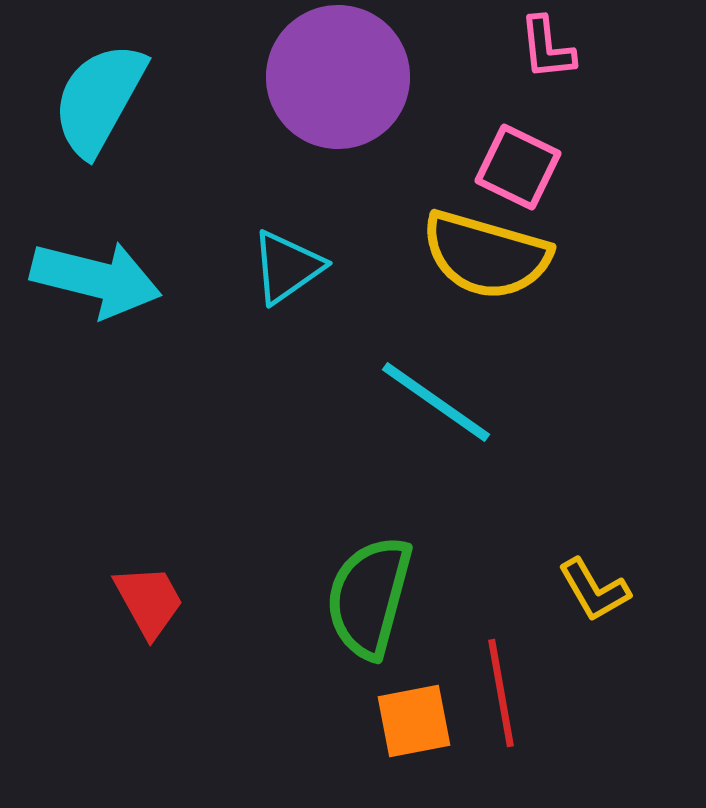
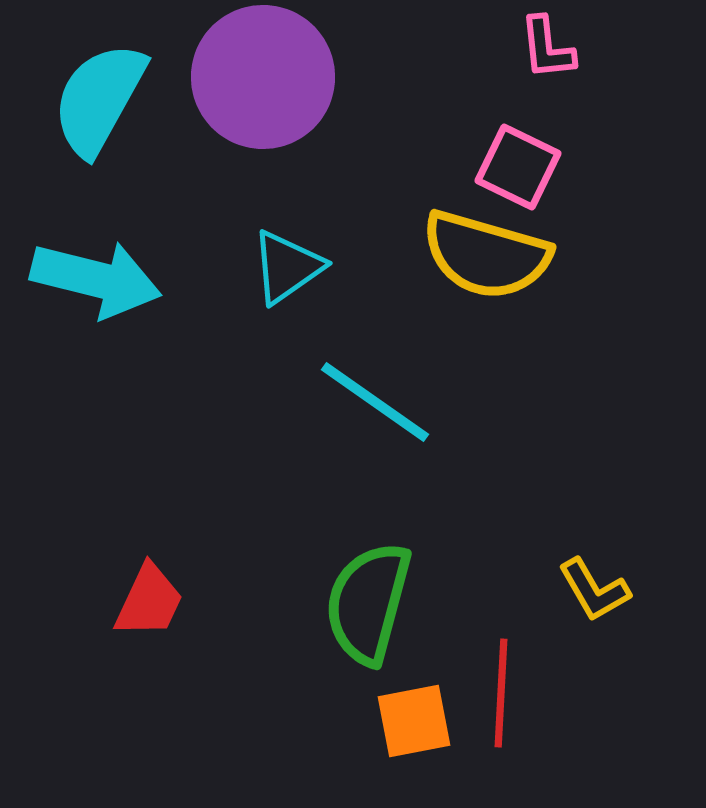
purple circle: moved 75 px left
cyan line: moved 61 px left
green semicircle: moved 1 px left, 6 px down
red trapezoid: rotated 54 degrees clockwise
red line: rotated 13 degrees clockwise
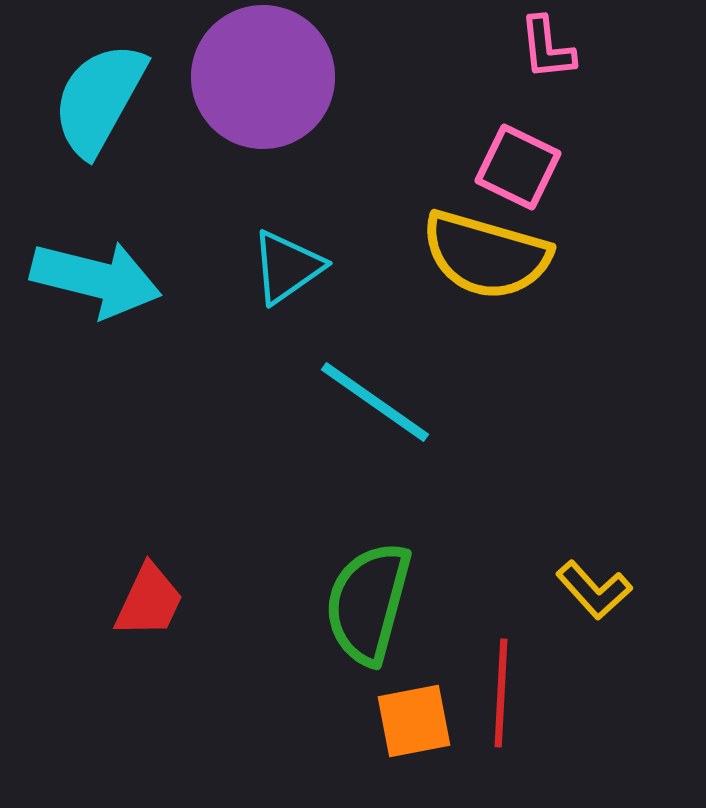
yellow L-shape: rotated 12 degrees counterclockwise
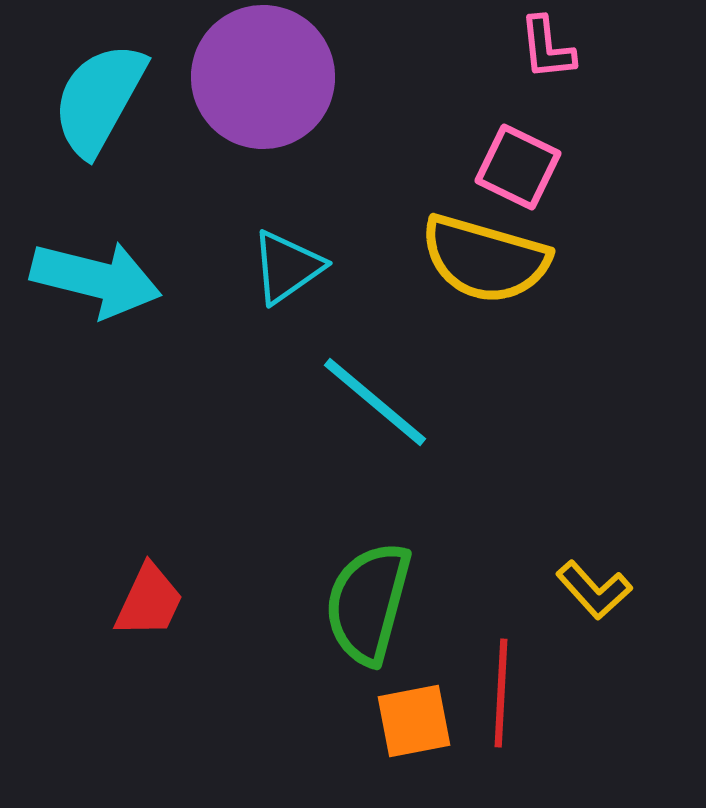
yellow semicircle: moved 1 px left, 4 px down
cyan line: rotated 5 degrees clockwise
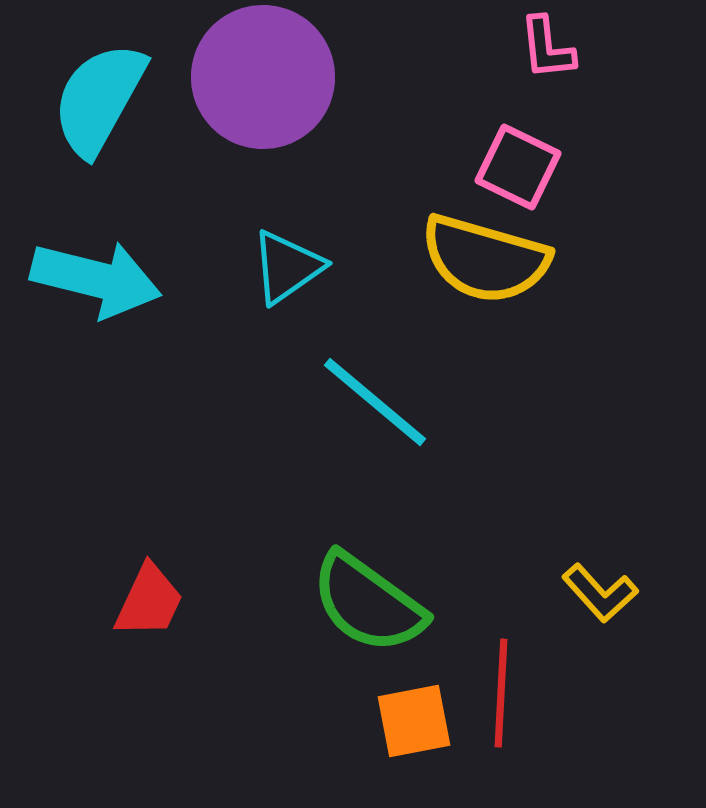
yellow L-shape: moved 6 px right, 3 px down
green semicircle: rotated 69 degrees counterclockwise
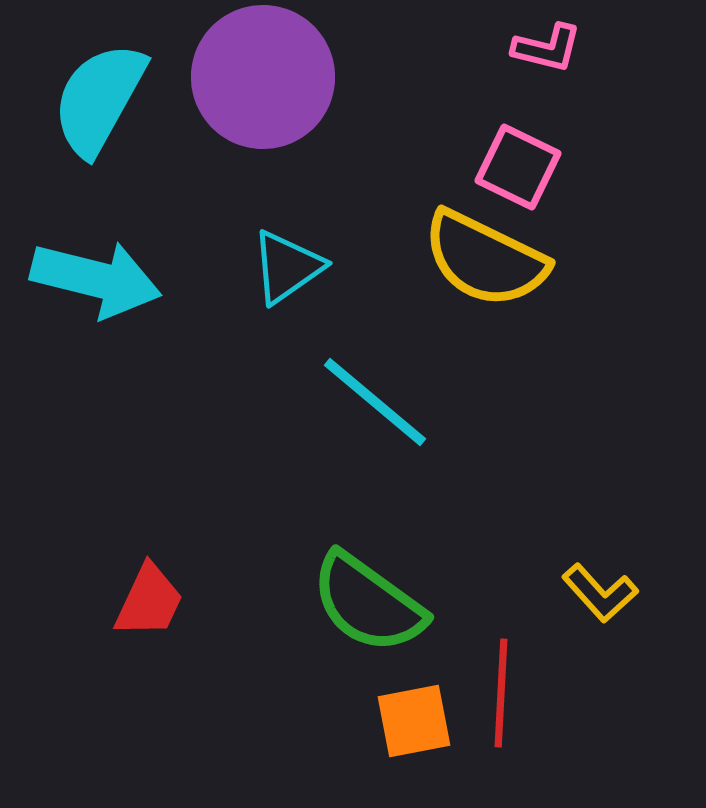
pink L-shape: rotated 70 degrees counterclockwise
yellow semicircle: rotated 10 degrees clockwise
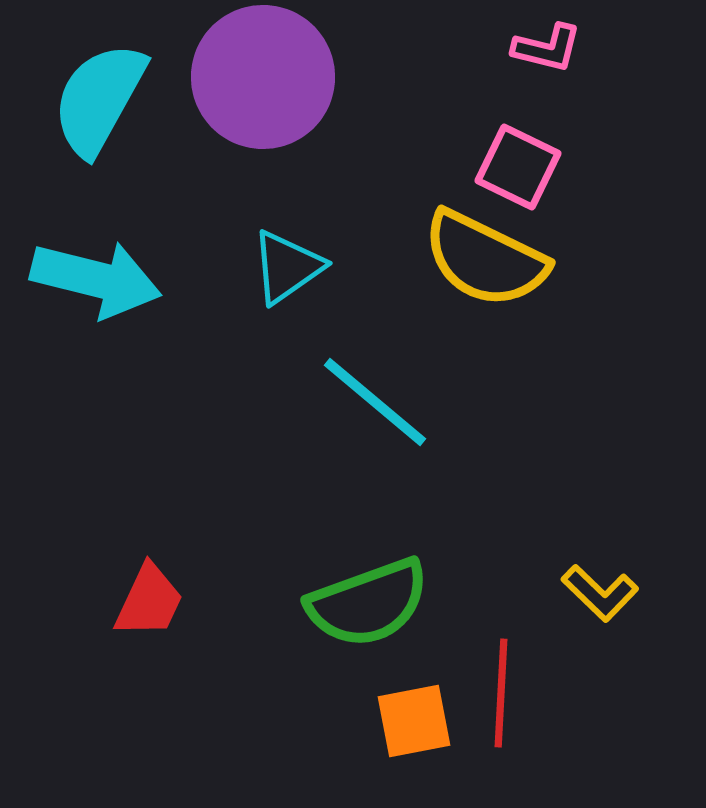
yellow L-shape: rotated 4 degrees counterclockwise
green semicircle: rotated 56 degrees counterclockwise
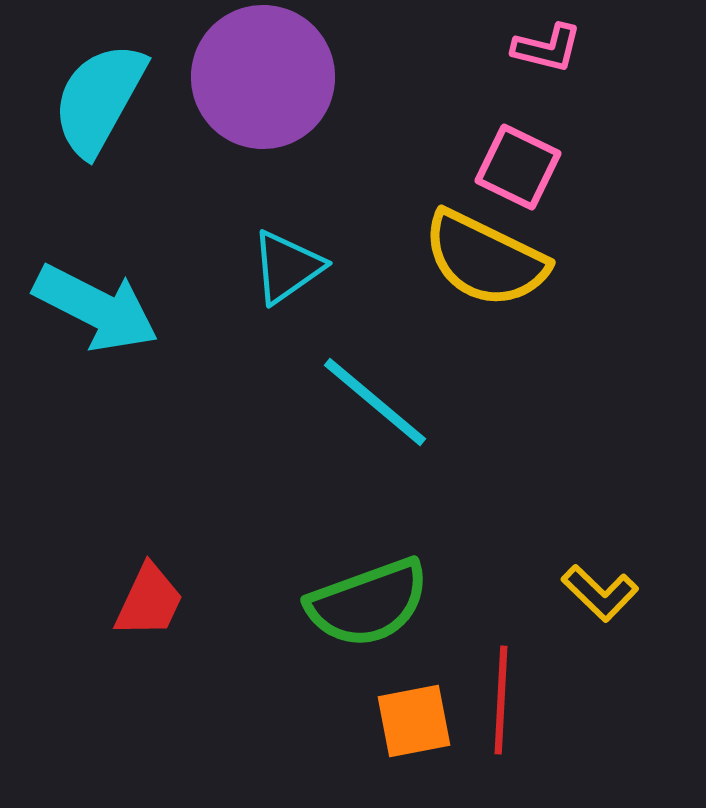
cyan arrow: moved 29 px down; rotated 13 degrees clockwise
red line: moved 7 px down
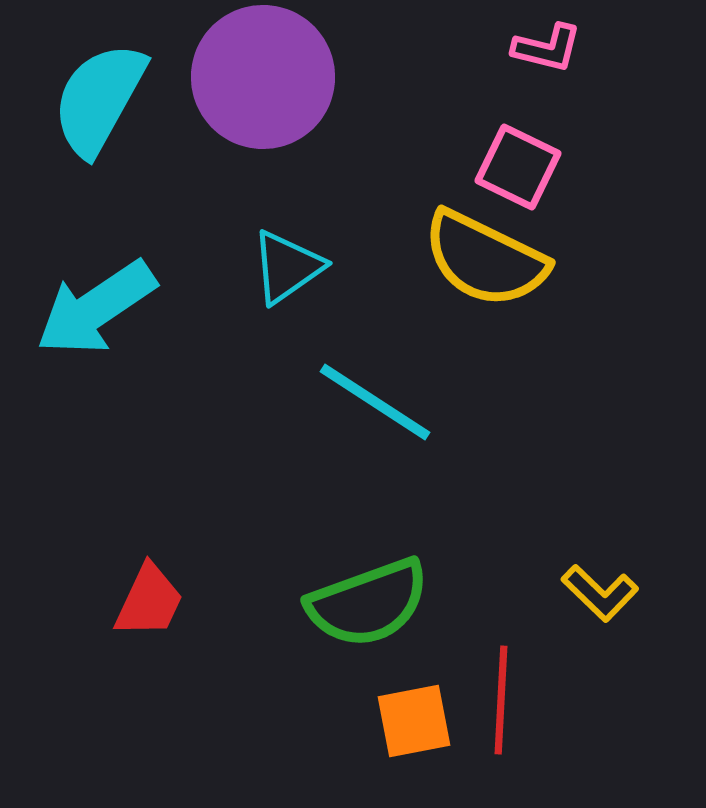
cyan arrow: rotated 119 degrees clockwise
cyan line: rotated 7 degrees counterclockwise
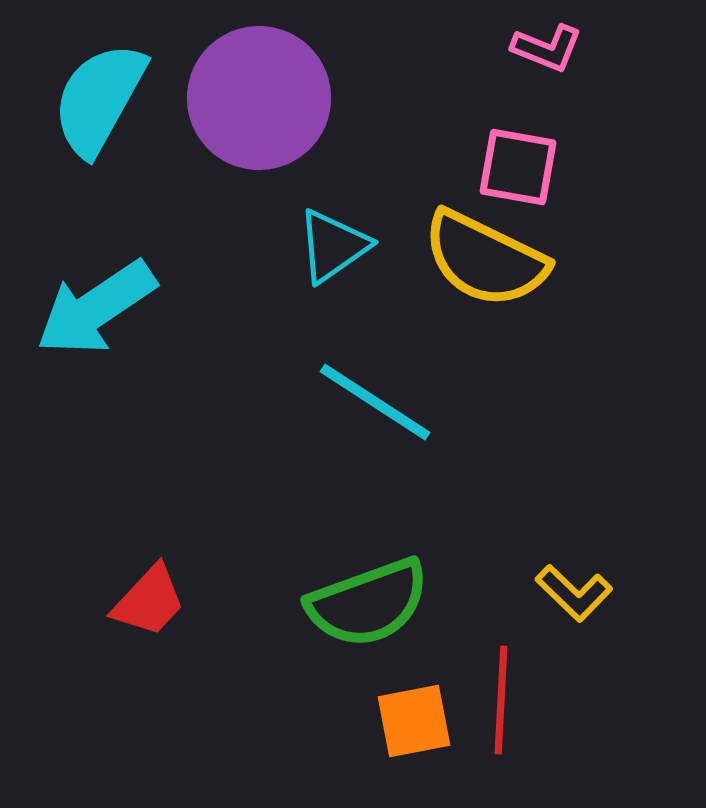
pink L-shape: rotated 8 degrees clockwise
purple circle: moved 4 px left, 21 px down
pink square: rotated 16 degrees counterclockwise
cyan triangle: moved 46 px right, 21 px up
yellow L-shape: moved 26 px left
red trapezoid: rotated 18 degrees clockwise
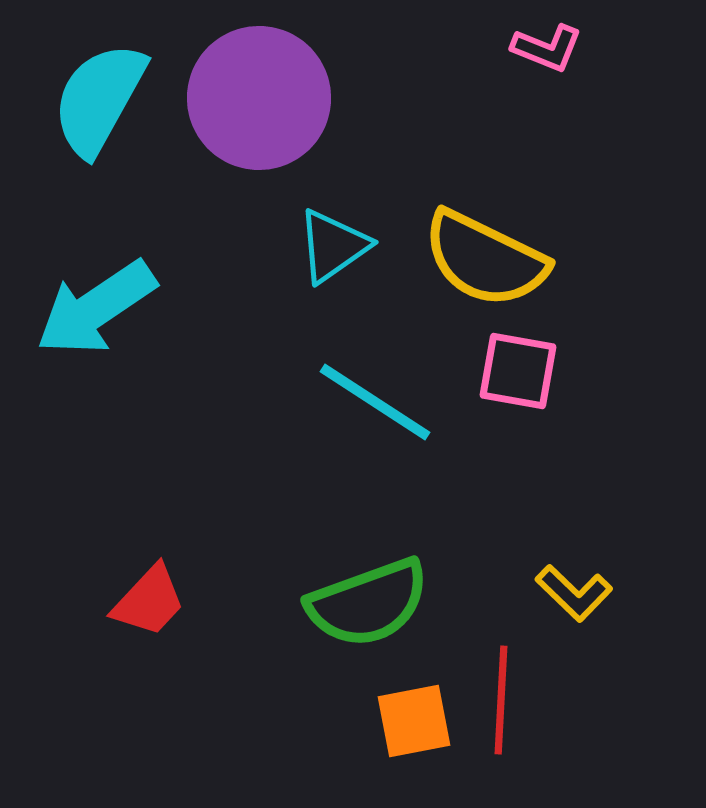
pink square: moved 204 px down
